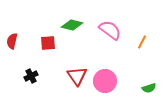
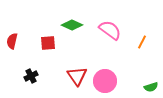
green diamond: rotated 10 degrees clockwise
green semicircle: moved 2 px right, 1 px up
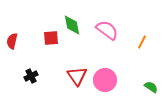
green diamond: rotated 55 degrees clockwise
pink semicircle: moved 3 px left
red square: moved 3 px right, 5 px up
pink circle: moved 1 px up
green semicircle: rotated 128 degrees counterclockwise
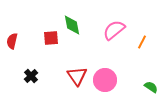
pink semicircle: moved 7 px right; rotated 75 degrees counterclockwise
black cross: rotated 16 degrees counterclockwise
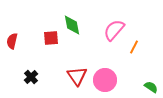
pink semicircle: rotated 10 degrees counterclockwise
orange line: moved 8 px left, 5 px down
black cross: moved 1 px down
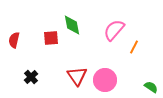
red semicircle: moved 2 px right, 1 px up
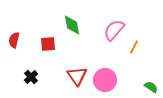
red square: moved 3 px left, 6 px down
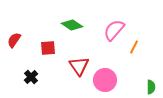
green diamond: rotated 45 degrees counterclockwise
red semicircle: rotated 21 degrees clockwise
red square: moved 4 px down
red triangle: moved 2 px right, 10 px up
green semicircle: rotated 56 degrees clockwise
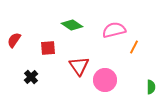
pink semicircle: rotated 35 degrees clockwise
